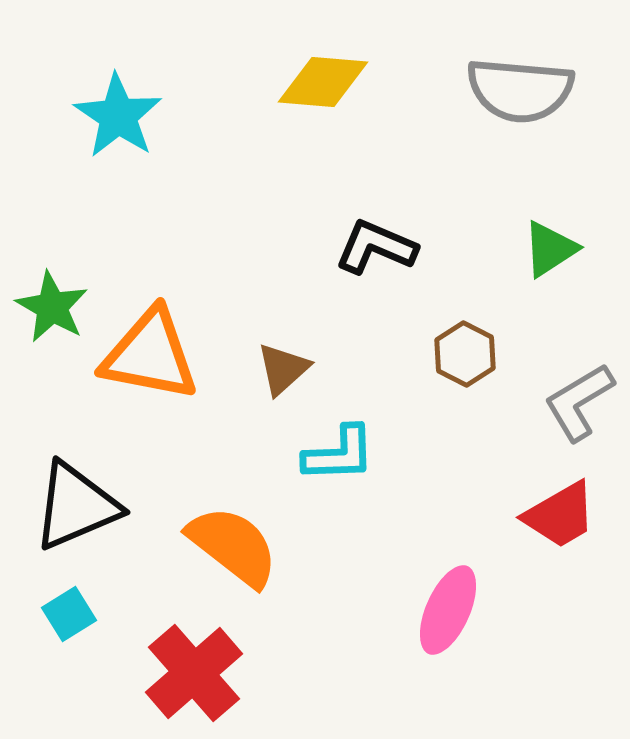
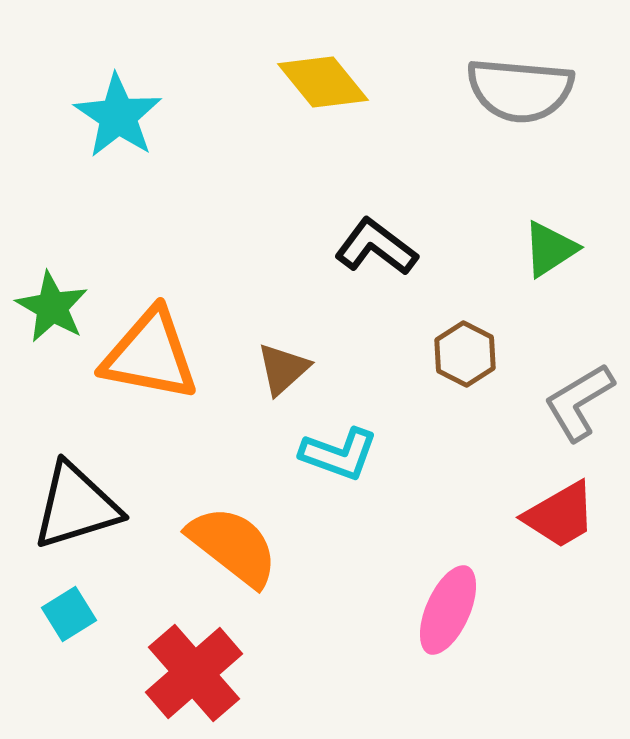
yellow diamond: rotated 46 degrees clockwise
black L-shape: rotated 14 degrees clockwise
cyan L-shape: rotated 22 degrees clockwise
black triangle: rotated 6 degrees clockwise
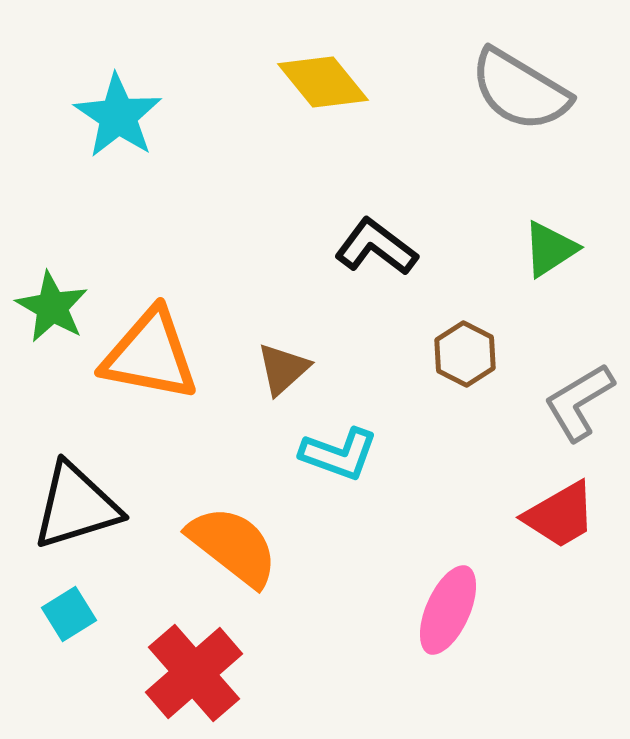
gray semicircle: rotated 26 degrees clockwise
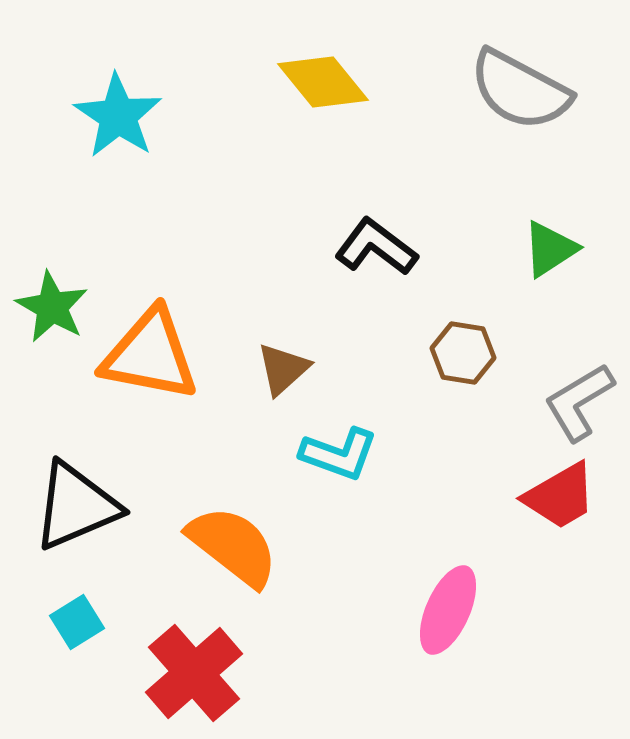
gray semicircle: rotated 3 degrees counterclockwise
brown hexagon: moved 2 px left, 1 px up; rotated 18 degrees counterclockwise
black triangle: rotated 6 degrees counterclockwise
red trapezoid: moved 19 px up
cyan square: moved 8 px right, 8 px down
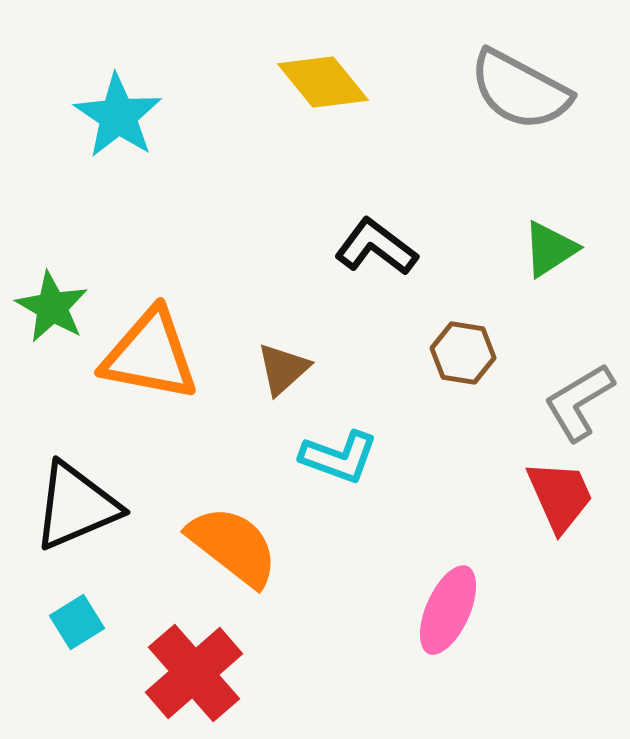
cyan L-shape: moved 3 px down
red trapezoid: rotated 84 degrees counterclockwise
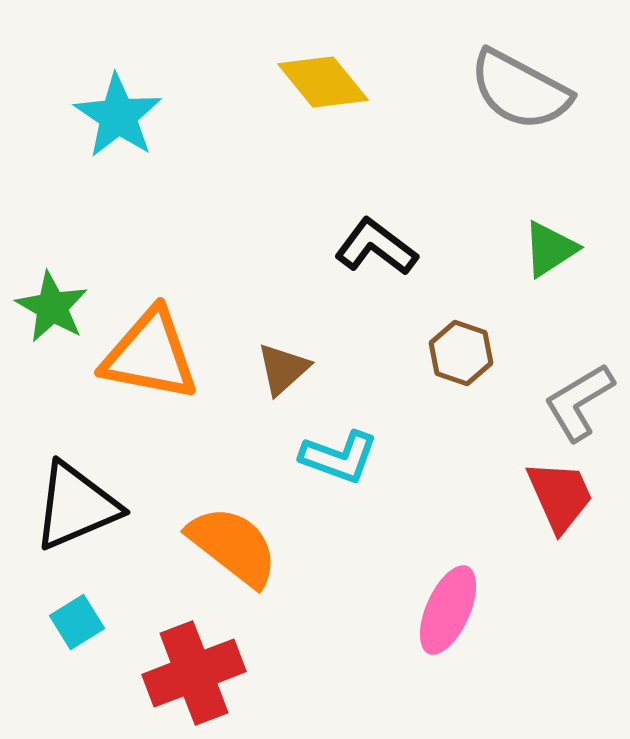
brown hexagon: moved 2 px left; rotated 10 degrees clockwise
red cross: rotated 20 degrees clockwise
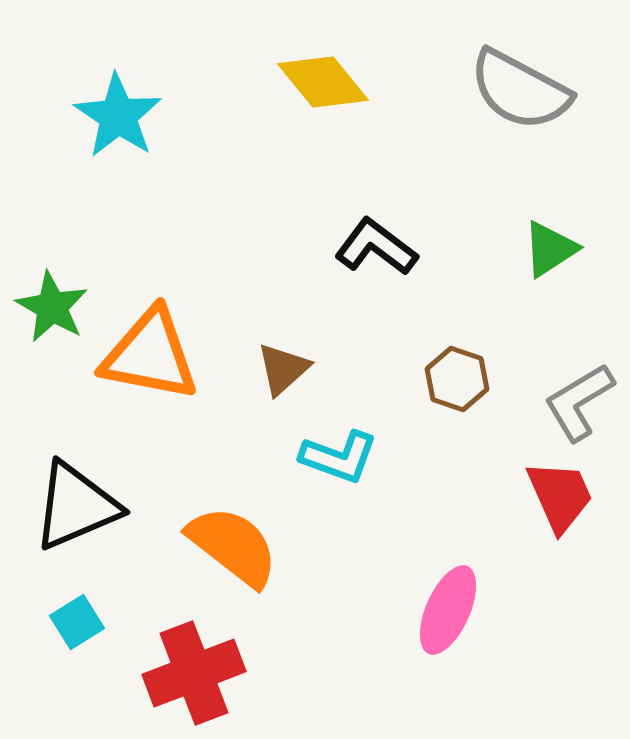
brown hexagon: moved 4 px left, 26 px down
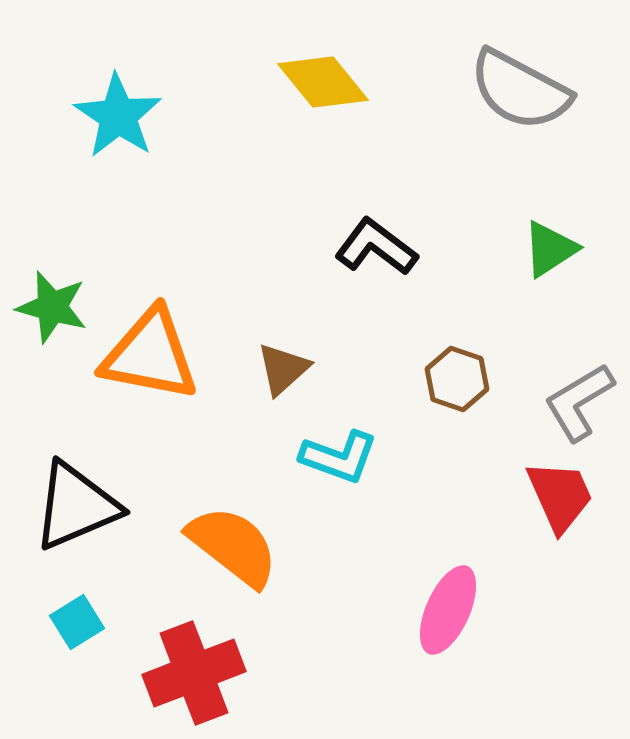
green star: rotated 14 degrees counterclockwise
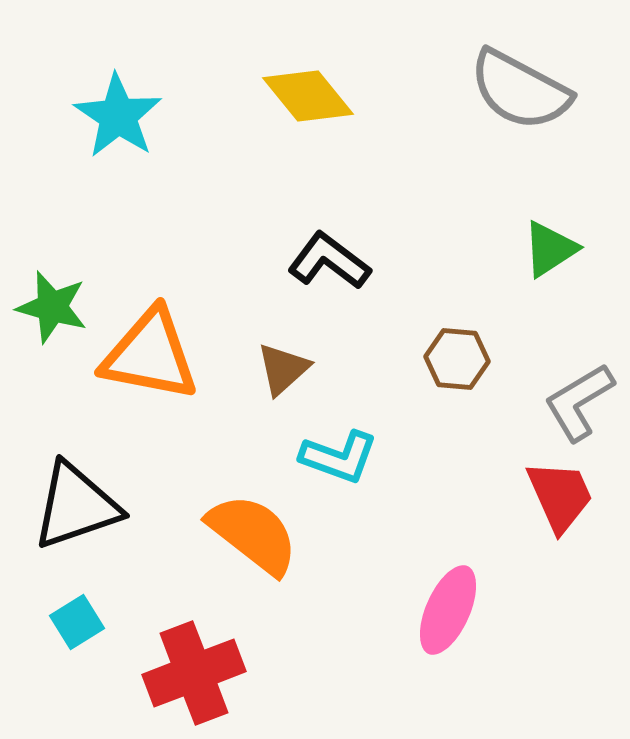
yellow diamond: moved 15 px left, 14 px down
black L-shape: moved 47 px left, 14 px down
brown hexagon: moved 20 px up; rotated 14 degrees counterclockwise
black triangle: rotated 4 degrees clockwise
orange semicircle: moved 20 px right, 12 px up
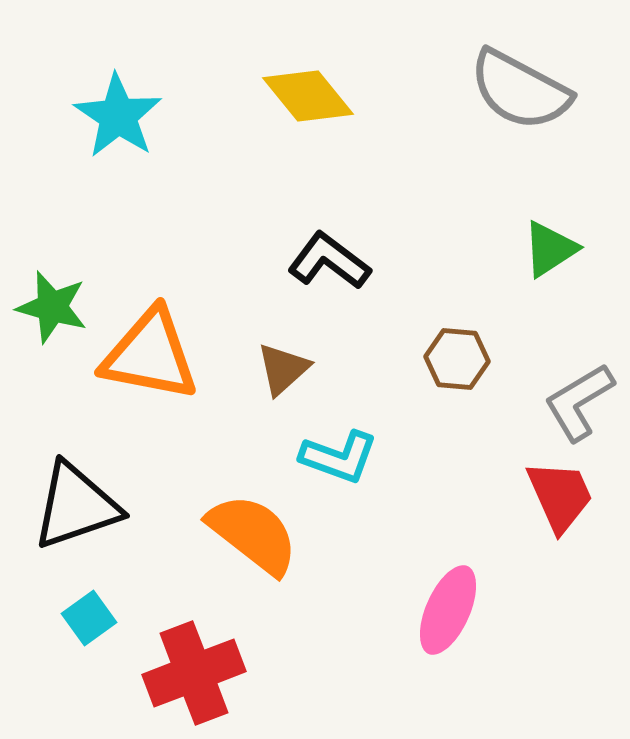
cyan square: moved 12 px right, 4 px up; rotated 4 degrees counterclockwise
